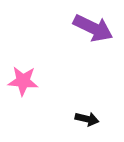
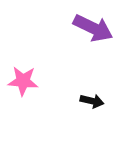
black arrow: moved 5 px right, 18 px up
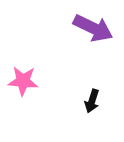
black arrow: rotated 95 degrees clockwise
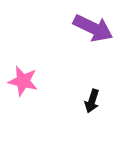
pink star: rotated 8 degrees clockwise
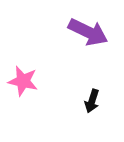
purple arrow: moved 5 px left, 4 px down
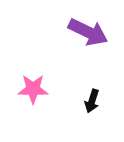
pink star: moved 10 px right, 8 px down; rotated 12 degrees counterclockwise
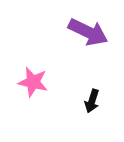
pink star: moved 7 px up; rotated 12 degrees clockwise
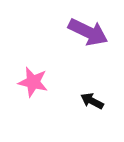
black arrow: rotated 100 degrees clockwise
